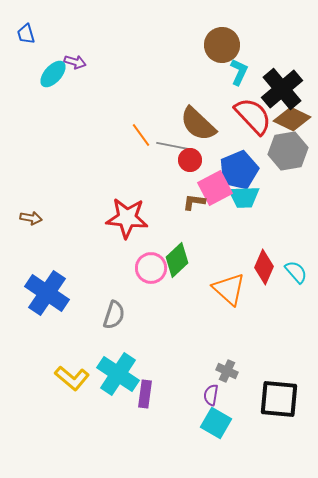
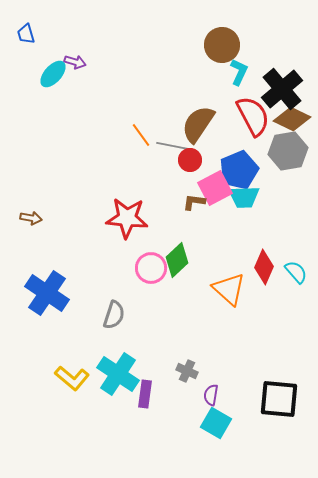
red semicircle: rotated 15 degrees clockwise
brown semicircle: rotated 81 degrees clockwise
gray cross: moved 40 px left
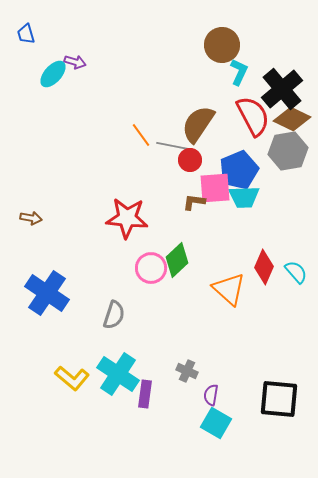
pink square: rotated 24 degrees clockwise
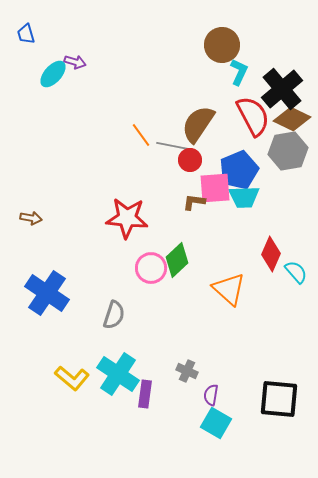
red diamond: moved 7 px right, 13 px up
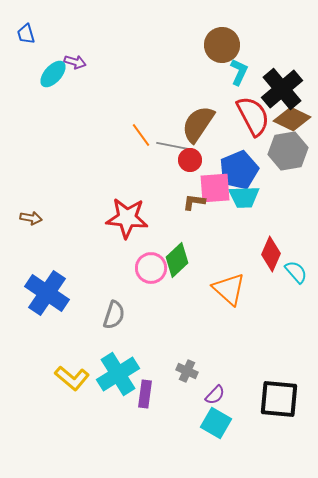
cyan cross: rotated 24 degrees clockwise
purple semicircle: moved 4 px right; rotated 145 degrees counterclockwise
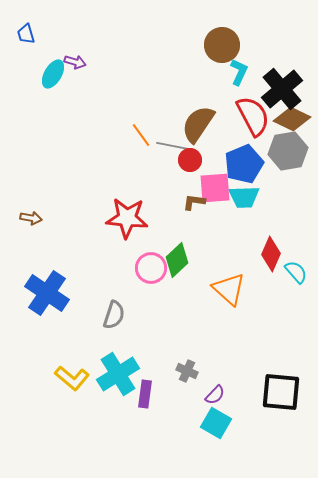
cyan ellipse: rotated 12 degrees counterclockwise
blue pentagon: moved 5 px right, 6 px up
black square: moved 2 px right, 7 px up
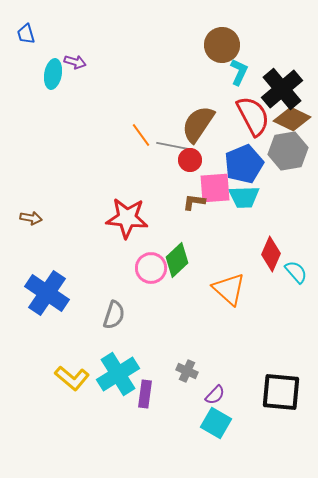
cyan ellipse: rotated 20 degrees counterclockwise
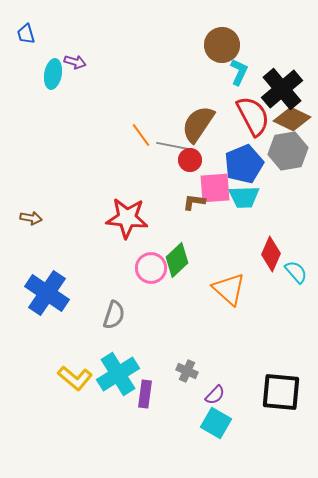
yellow L-shape: moved 3 px right
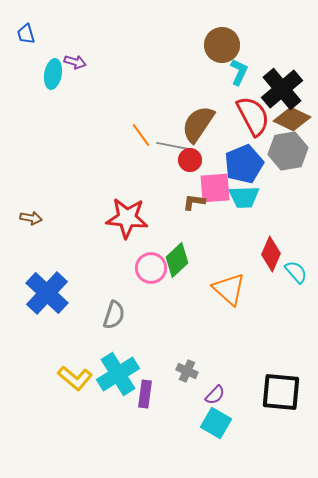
blue cross: rotated 9 degrees clockwise
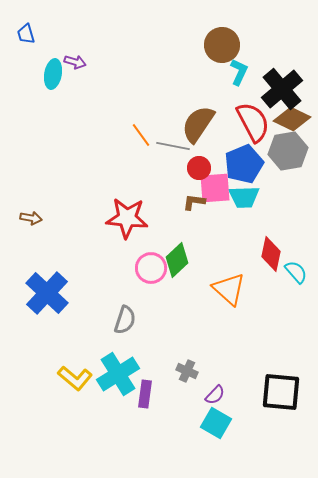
red semicircle: moved 6 px down
red circle: moved 9 px right, 8 px down
red diamond: rotated 12 degrees counterclockwise
gray semicircle: moved 11 px right, 5 px down
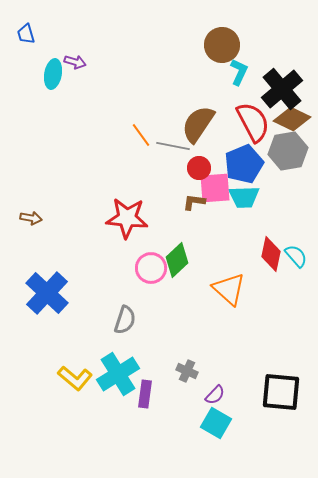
cyan semicircle: moved 16 px up
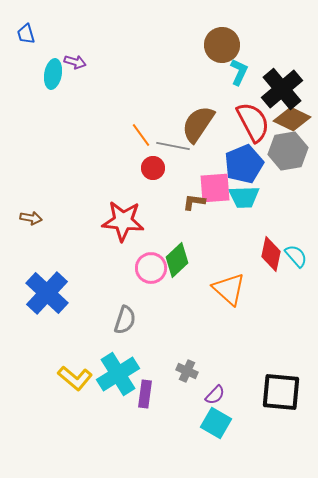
red circle: moved 46 px left
red star: moved 4 px left, 3 px down
